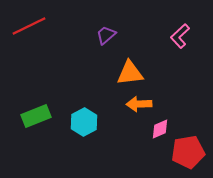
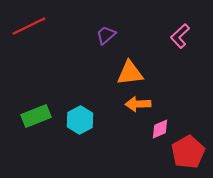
orange arrow: moved 1 px left
cyan hexagon: moved 4 px left, 2 px up
red pentagon: rotated 20 degrees counterclockwise
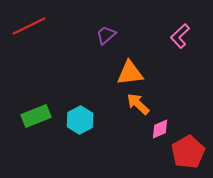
orange arrow: rotated 45 degrees clockwise
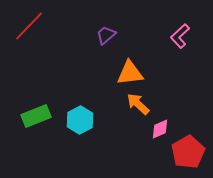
red line: rotated 20 degrees counterclockwise
